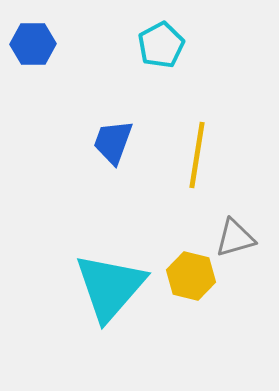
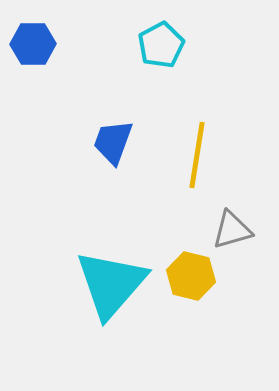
gray triangle: moved 3 px left, 8 px up
cyan triangle: moved 1 px right, 3 px up
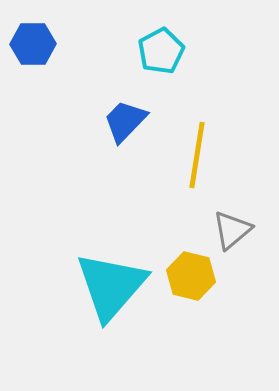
cyan pentagon: moved 6 px down
blue trapezoid: moved 12 px right, 21 px up; rotated 24 degrees clockwise
gray triangle: rotated 24 degrees counterclockwise
cyan triangle: moved 2 px down
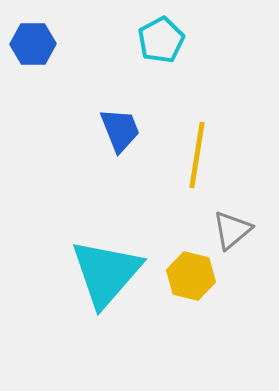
cyan pentagon: moved 11 px up
blue trapezoid: moved 5 px left, 9 px down; rotated 114 degrees clockwise
cyan triangle: moved 5 px left, 13 px up
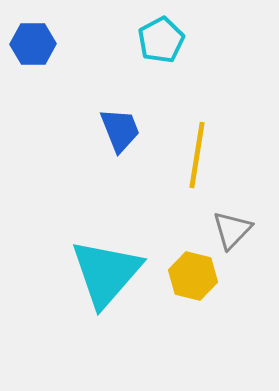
gray triangle: rotated 6 degrees counterclockwise
yellow hexagon: moved 2 px right
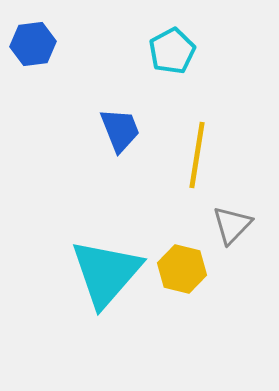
cyan pentagon: moved 11 px right, 11 px down
blue hexagon: rotated 6 degrees counterclockwise
gray triangle: moved 5 px up
yellow hexagon: moved 11 px left, 7 px up
